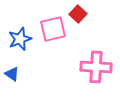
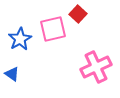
blue star: rotated 10 degrees counterclockwise
pink cross: rotated 28 degrees counterclockwise
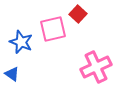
blue star: moved 1 px right, 3 px down; rotated 20 degrees counterclockwise
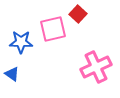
blue star: rotated 20 degrees counterclockwise
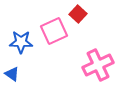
pink square: moved 1 px right, 2 px down; rotated 12 degrees counterclockwise
pink cross: moved 2 px right, 2 px up
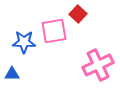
pink square: rotated 16 degrees clockwise
blue star: moved 3 px right
blue triangle: rotated 35 degrees counterclockwise
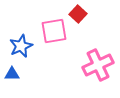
blue star: moved 3 px left, 4 px down; rotated 25 degrees counterclockwise
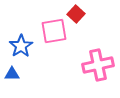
red square: moved 2 px left
blue star: rotated 10 degrees counterclockwise
pink cross: rotated 12 degrees clockwise
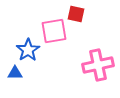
red square: rotated 30 degrees counterclockwise
blue star: moved 7 px right, 4 px down
blue triangle: moved 3 px right, 1 px up
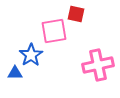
blue star: moved 3 px right, 5 px down
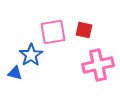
red square: moved 8 px right, 16 px down
pink square: moved 1 px left, 1 px down
blue triangle: rotated 14 degrees clockwise
